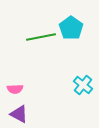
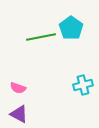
cyan cross: rotated 36 degrees clockwise
pink semicircle: moved 3 px right, 1 px up; rotated 21 degrees clockwise
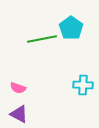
green line: moved 1 px right, 2 px down
cyan cross: rotated 18 degrees clockwise
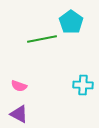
cyan pentagon: moved 6 px up
pink semicircle: moved 1 px right, 2 px up
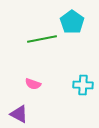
cyan pentagon: moved 1 px right
pink semicircle: moved 14 px right, 2 px up
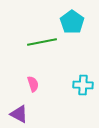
green line: moved 3 px down
pink semicircle: rotated 126 degrees counterclockwise
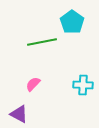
pink semicircle: rotated 119 degrees counterclockwise
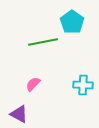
green line: moved 1 px right
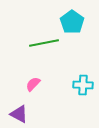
green line: moved 1 px right, 1 px down
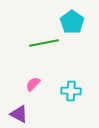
cyan cross: moved 12 px left, 6 px down
